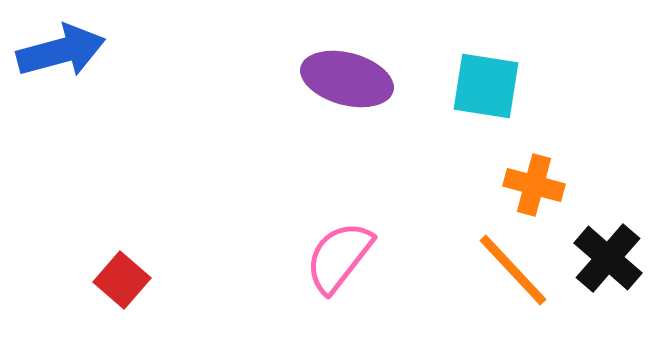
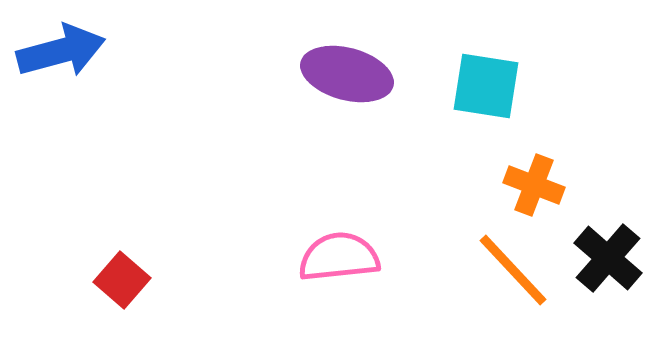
purple ellipse: moved 5 px up
orange cross: rotated 6 degrees clockwise
pink semicircle: rotated 46 degrees clockwise
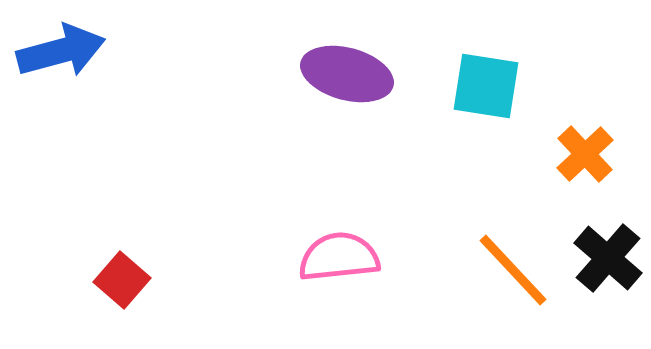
orange cross: moved 51 px right, 31 px up; rotated 26 degrees clockwise
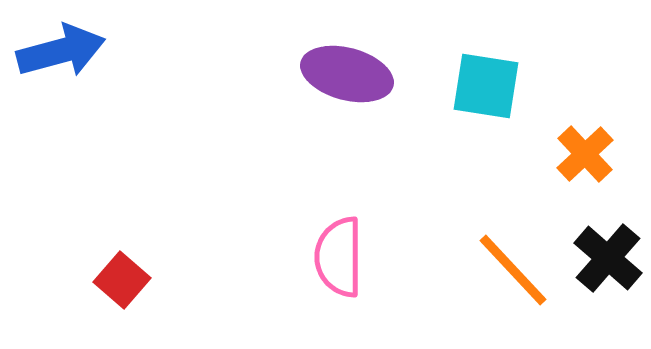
pink semicircle: rotated 84 degrees counterclockwise
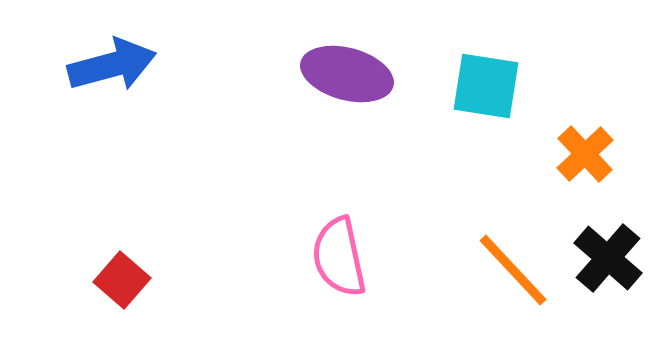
blue arrow: moved 51 px right, 14 px down
pink semicircle: rotated 12 degrees counterclockwise
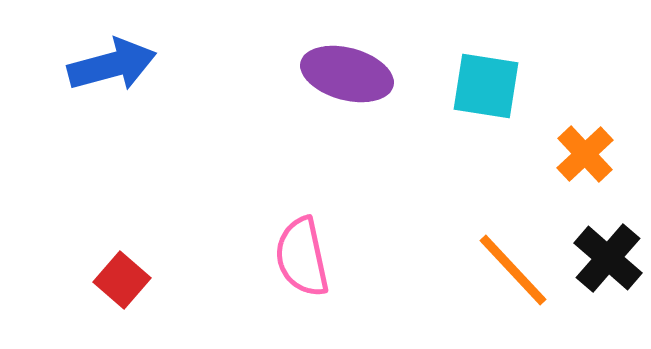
pink semicircle: moved 37 px left
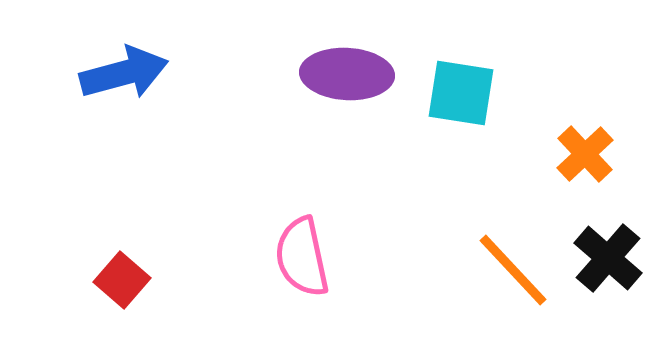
blue arrow: moved 12 px right, 8 px down
purple ellipse: rotated 12 degrees counterclockwise
cyan square: moved 25 px left, 7 px down
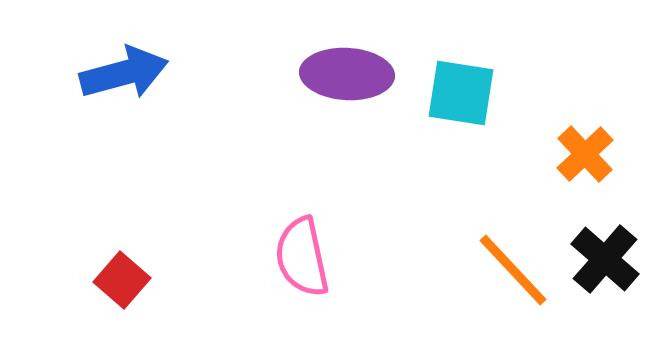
black cross: moved 3 px left, 1 px down
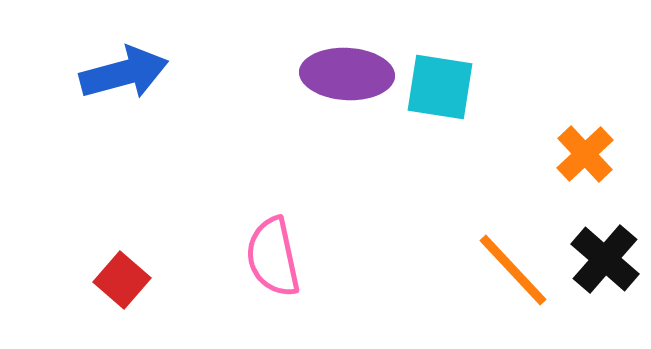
cyan square: moved 21 px left, 6 px up
pink semicircle: moved 29 px left
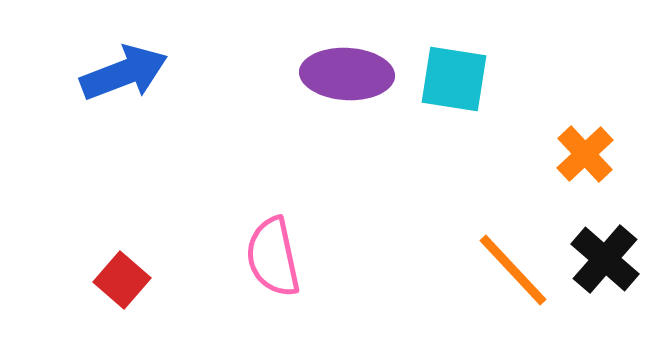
blue arrow: rotated 6 degrees counterclockwise
cyan square: moved 14 px right, 8 px up
